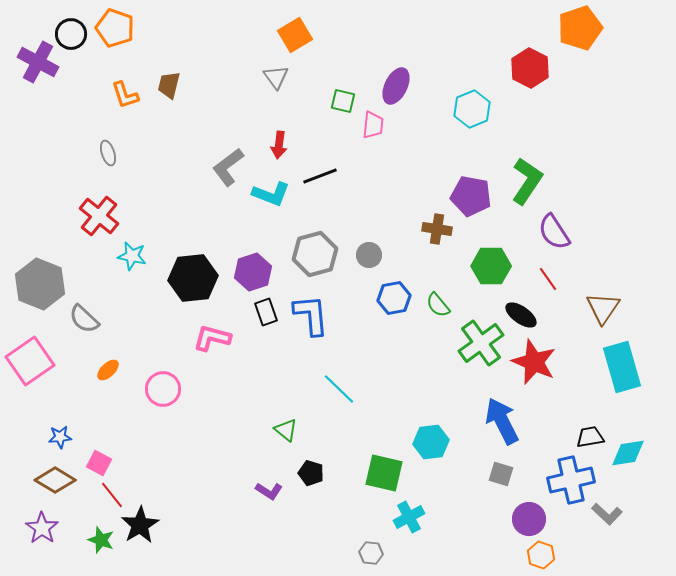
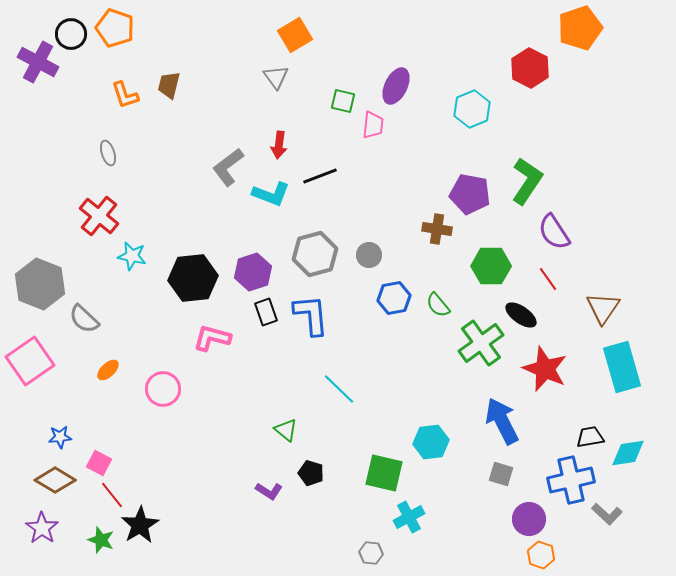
purple pentagon at (471, 196): moved 1 px left, 2 px up
red star at (534, 362): moved 11 px right, 7 px down
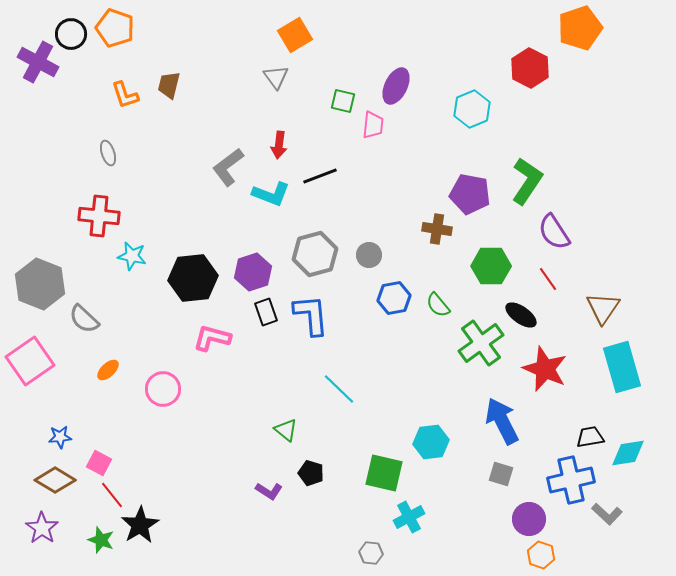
red cross at (99, 216): rotated 33 degrees counterclockwise
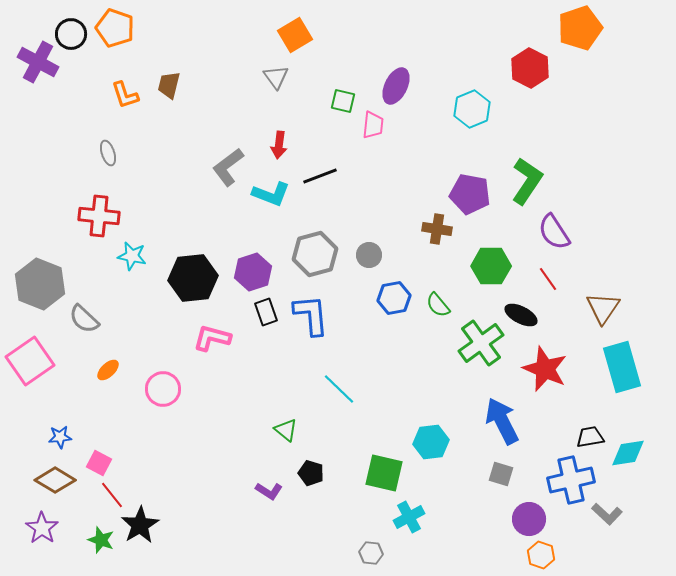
black ellipse at (521, 315): rotated 8 degrees counterclockwise
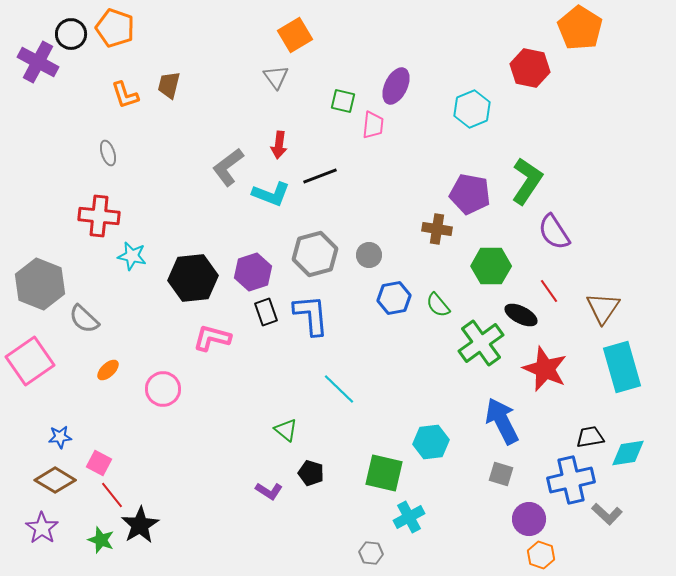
orange pentagon at (580, 28): rotated 21 degrees counterclockwise
red hexagon at (530, 68): rotated 15 degrees counterclockwise
red line at (548, 279): moved 1 px right, 12 px down
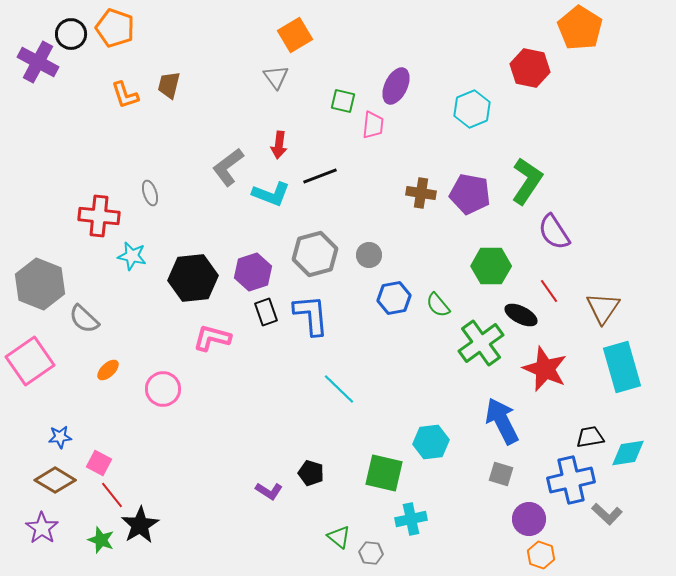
gray ellipse at (108, 153): moved 42 px right, 40 px down
brown cross at (437, 229): moved 16 px left, 36 px up
green triangle at (286, 430): moved 53 px right, 107 px down
cyan cross at (409, 517): moved 2 px right, 2 px down; rotated 16 degrees clockwise
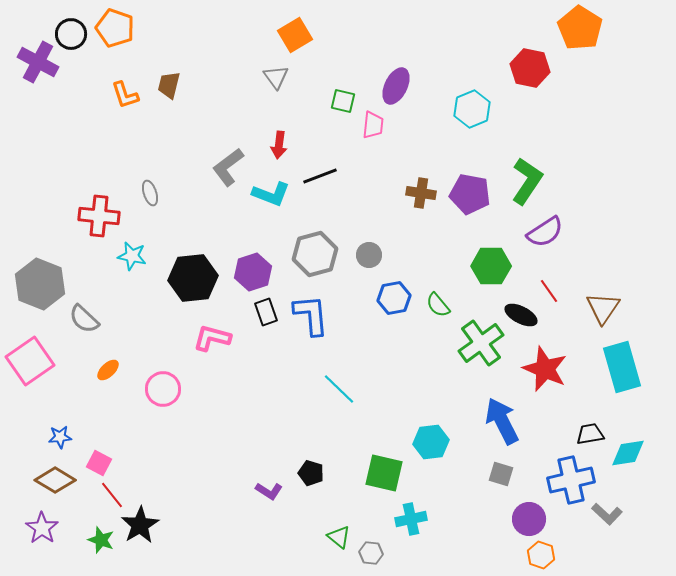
purple semicircle at (554, 232): moved 9 px left; rotated 90 degrees counterclockwise
black trapezoid at (590, 437): moved 3 px up
